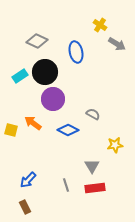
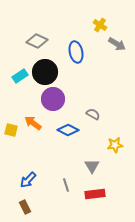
red rectangle: moved 6 px down
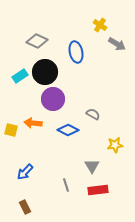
orange arrow: rotated 30 degrees counterclockwise
blue arrow: moved 3 px left, 8 px up
red rectangle: moved 3 px right, 4 px up
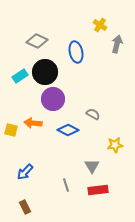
gray arrow: rotated 108 degrees counterclockwise
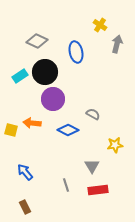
orange arrow: moved 1 px left
blue arrow: rotated 96 degrees clockwise
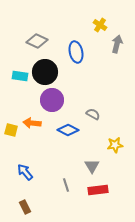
cyan rectangle: rotated 42 degrees clockwise
purple circle: moved 1 px left, 1 px down
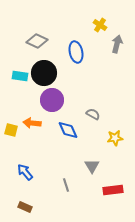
black circle: moved 1 px left, 1 px down
blue diamond: rotated 40 degrees clockwise
yellow star: moved 7 px up
red rectangle: moved 15 px right
brown rectangle: rotated 40 degrees counterclockwise
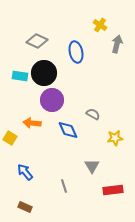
yellow square: moved 1 px left, 8 px down; rotated 16 degrees clockwise
gray line: moved 2 px left, 1 px down
